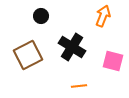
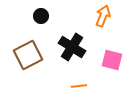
pink square: moved 1 px left, 1 px up
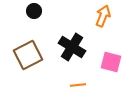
black circle: moved 7 px left, 5 px up
pink square: moved 1 px left, 2 px down
orange line: moved 1 px left, 1 px up
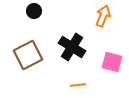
pink square: moved 1 px right
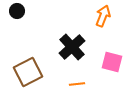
black circle: moved 17 px left
black cross: rotated 16 degrees clockwise
brown square: moved 17 px down
orange line: moved 1 px left, 1 px up
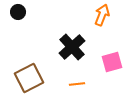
black circle: moved 1 px right, 1 px down
orange arrow: moved 1 px left, 1 px up
pink square: rotated 30 degrees counterclockwise
brown square: moved 1 px right, 6 px down
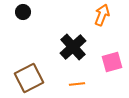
black circle: moved 5 px right
black cross: moved 1 px right
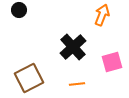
black circle: moved 4 px left, 2 px up
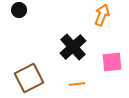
pink square: rotated 10 degrees clockwise
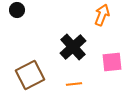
black circle: moved 2 px left
brown square: moved 1 px right, 3 px up
orange line: moved 3 px left
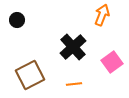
black circle: moved 10 px down
pink square: rotated 30 degrees counterclockwise
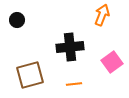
black cross: moved 3 px left; rotated 36 degrees clockwise
brown square: rotated 12 degrees clockwise
